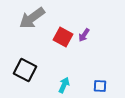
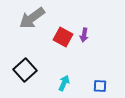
purple arrow: rotated 24 degrees counterclockwise
black square: rotated 20 degrees clockwise
cyan arrow: moved 2 px up
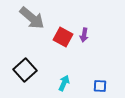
gray arrow: rotated 104 degrees counterclockwise
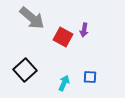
purple arrow: moved 5 px up
blue square: moved 10 px left, 9 px up
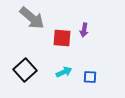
red square: moved 1 px left, 1 px down; rotated 24 degrees counterclockwise
cyan arrow: moved 11 px up; rotated 42 degrees clockwise
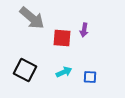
black square: rotated 20 degrees counterclockwise
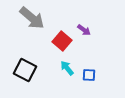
purple arrow: rotated 64 degrees counterclockwise
red square: moved 3 px down; rotated 36 degrees clockwise
cyan arrow: moved 3 px right, 4 px up; rotated 105 degrees counterclockwise
blue square: moved 1 px left, 2 px up
